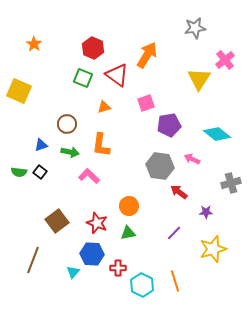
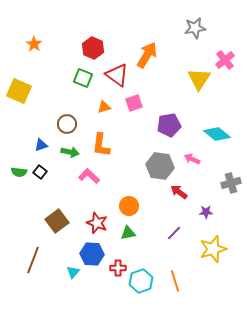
pink square: moved 12 px left
cyan hexagon: moved 1 px left, 4 px up; rotated 15 degrees clockwise
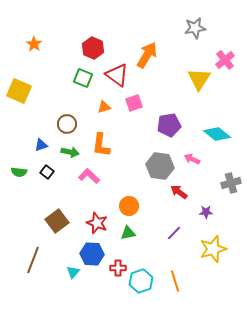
black square: moved 7 px right
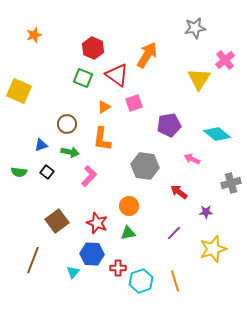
orange star: moved 9 px up; rotated 21 degrees clockwise
orange triangle: rotated 16 degrees counterclockwise
orange L-shape: moved 1 px right, 6 px up
gray hexagon: moved 15 px left
pink L-shape: rotated 90 degrees clockwise
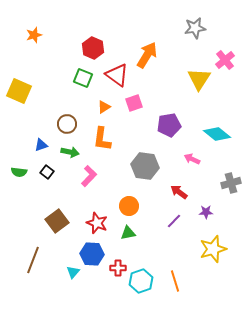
purple line: moved 12 px up
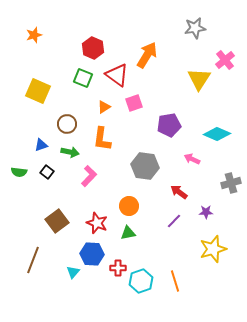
yellow square: moved 19 px right
cyan diamond: rotated 16 degrees counterclockwise
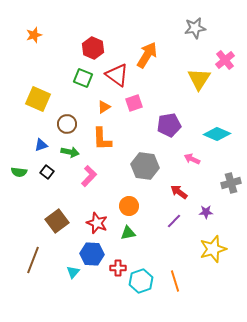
yellow square: moved 8 px down
orange L-shape: rotated 10 degrees counterclockwise
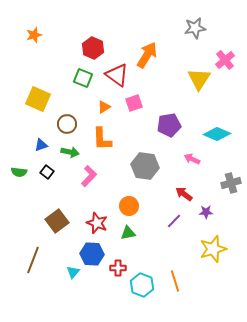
red arrow: moved 5 px right, 2 px down
cyan hexagon: moved 1 px right, 4 px down; rotated 20 degrees counterclockwise
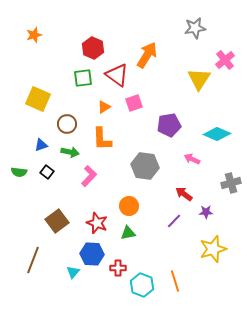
green square: rotated 30 degrees counterclockwise
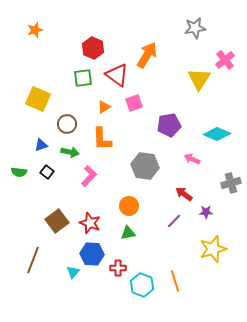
orange star: moved 1 px right, 5 px up
red star: moved 7 px left
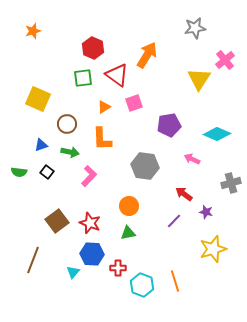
orange star: moved 2 px left, 1 px down
purple star: rotated 16 degrees clockwise
